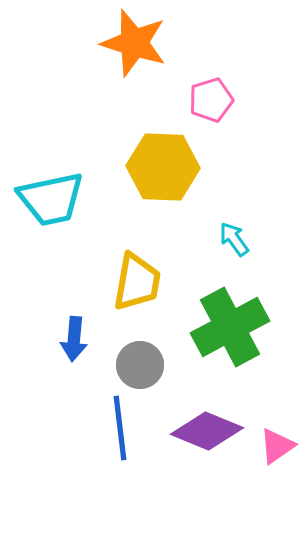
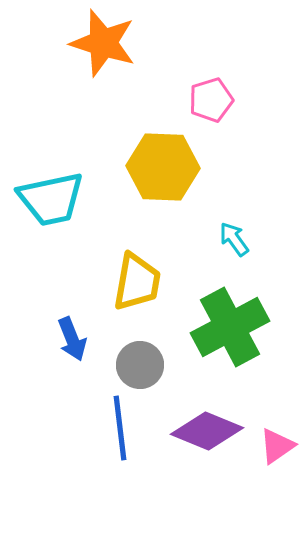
orange star: moved 31 px left
blue arrow: moved 2 px left; rotated 27 degrees counterclockwise
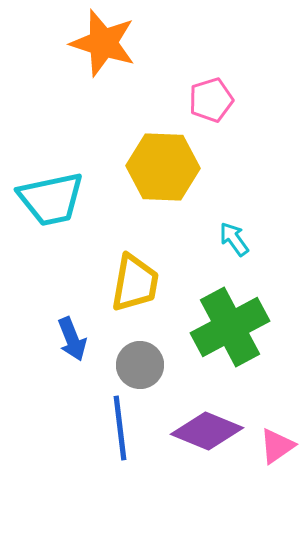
yellow trapezoid: moved 2 px left, 1 px down
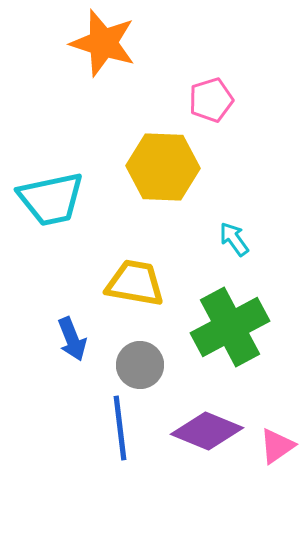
yellow trapezoid: rotated 90 degrees counterclockwise
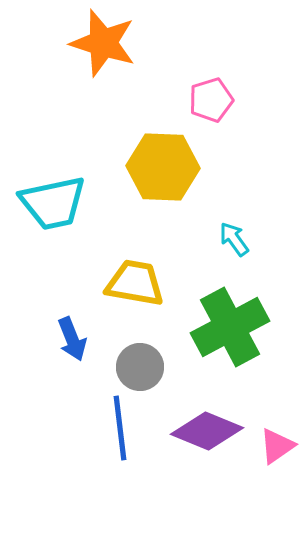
cyan trapezoid: moved 2 px right, 4 px down
gray circle: moved 2 px down
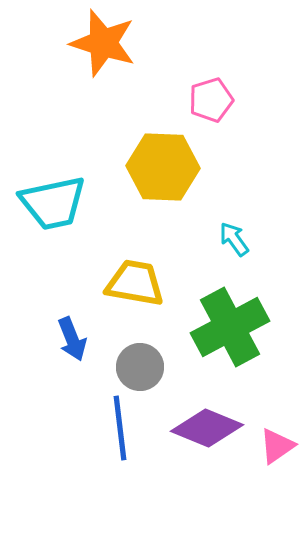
purple diamond: moved 3 px up
